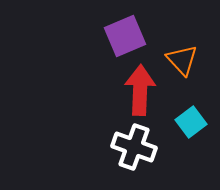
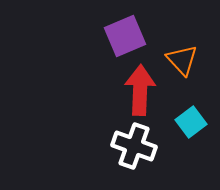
white cross: moved 1 px up
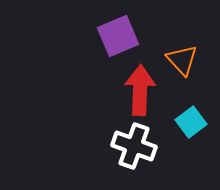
purple square: moved 7 px left
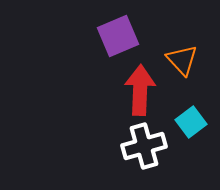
white cross: moved 10 px right; rotated 36 degrees counterclockwise
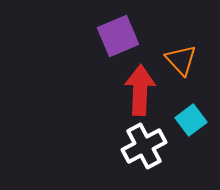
orange triangle: moved 1 px left
cyan square: moved 2 px up
white cross: rotated 12 degrees counterclockwise
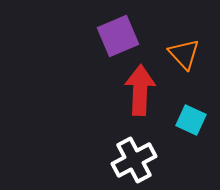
orange triangle: moved 3 px right, 6 px up
cyan square: rotated 28 degrees counterclockwise
white cross: moved 10 px left, 14 px down
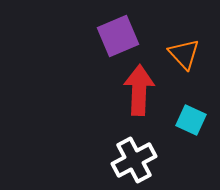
red arrow: moved 1 px left
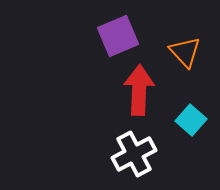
orange triangle: moved 1 px right, 2 px up
cyan square: rotated 16 degrees clockwise
white cross: moved 6 px up
